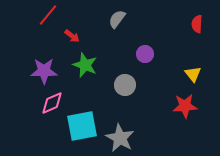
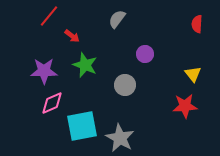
red line: moved 1 px right, 1 px down
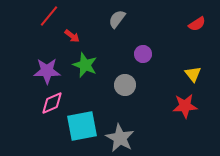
red semicircle: rotated 126 degrees counterclockwise
purple circle: moved 2 px left
purple star: moved 3 px right
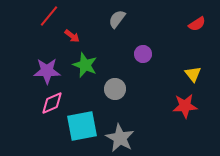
gray circle: moved 10 px left, 4 px down
